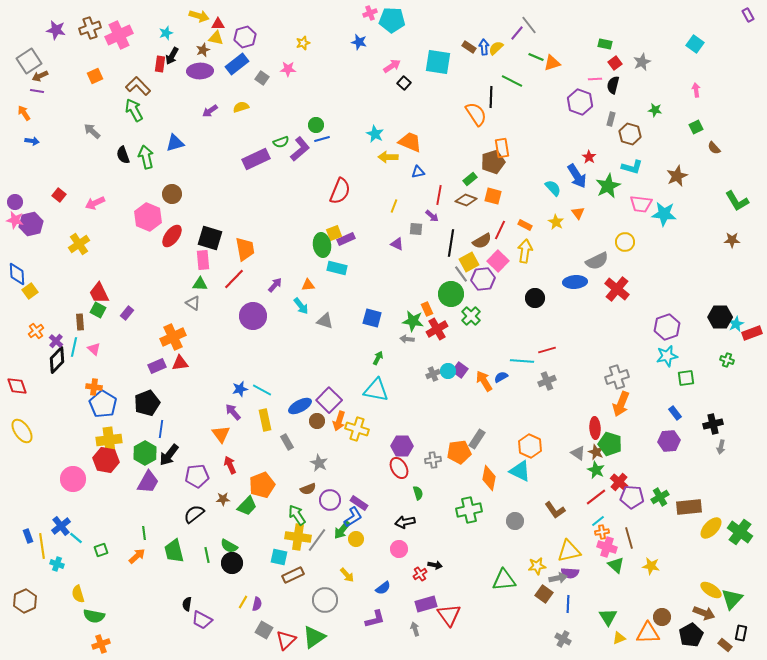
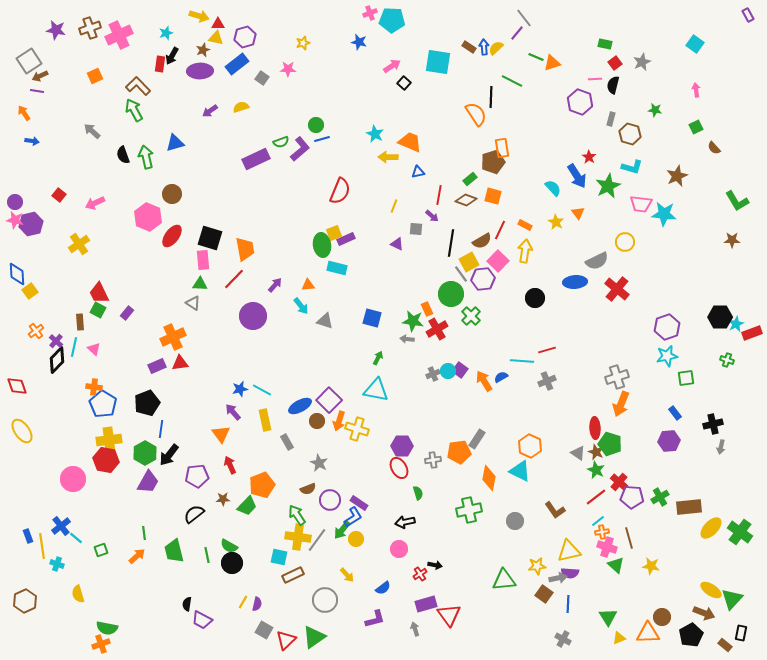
gray line at (529, 25): moved 5 px left, 7 px up
green semicircle at (94, 616): moved 13 px right, 12 px down
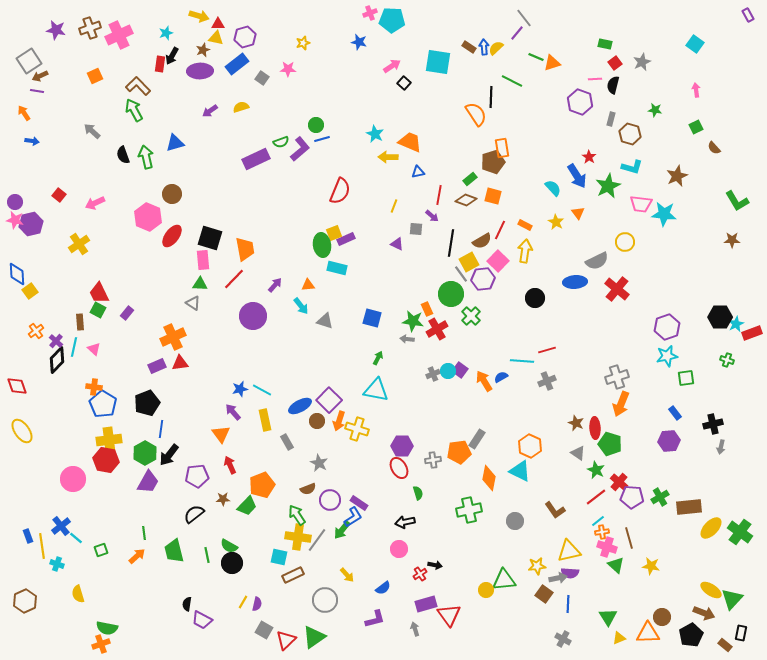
brown star at (596, 452): moved 20 px left, 29 px up
yellow circle at (356, 539): moved 130 px right, 51 px down
